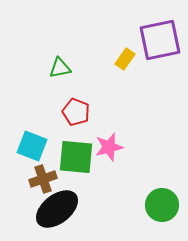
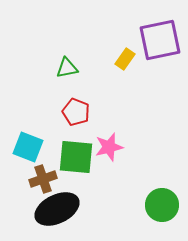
green triangle: moved 7 px right
cyan square: moved 4 px left, 1 px down
black ellipse: rotated 12 degrees clockwise
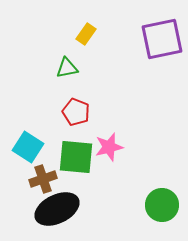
purple square: moved 2 px right, 1 px up
yellow rectangle: moved 39 px left, 25 px up
cyan square: rotated 12 degrees clockwise
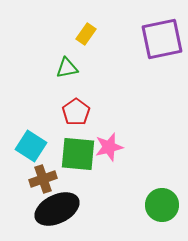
red pentagon: rotated 16 degrees clockwise
cyan square: moved 3 px right, 1 px up
green square: moved 2 px right, 3 px up
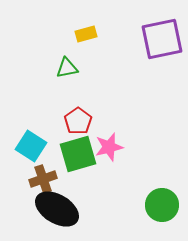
yellow rectangle: rotated 40 degrees clockwise
red pentagon: moved 2 px right, 9 px down
green square: rotated 21 degrees counterclockwise
black ellipse: rotated 57 degrees clockwise
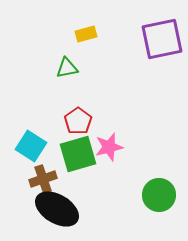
green circle: moved 3 px left, 10 px up
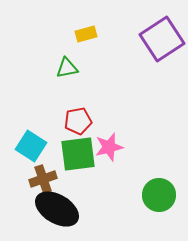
purple square: rotated 21 degrees counterclockwise
red pentagon: rotated 24 degrees clockwise
green square: rotated 9 degrees clockwise
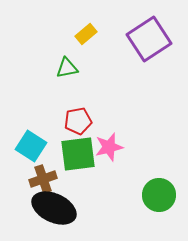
yellow rectangle: rotated 25 degrees counterclockwise
purple square: moved 13 px left
black ellipse: moved 3 px left, 1 px up; rotated 6 degrees counterclockwise
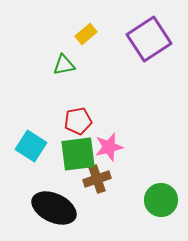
green triangle: moved 3 px left, 3 px up
brown cross: moved 54 px right
green circle: moved 2 px right, 5 px down
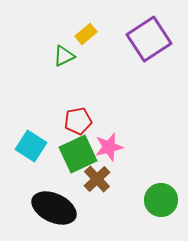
green triangle: moved 9 px up; rotated 15 degrees counterclockwise
green square: rotated 18 degrees counterclockwise
brown cross: rotated 24 degrees counterclockwise
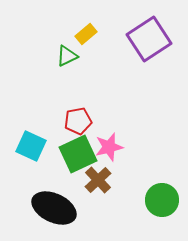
green triangle: moved 3 px right
cyan square: rotated 8 degrees counterclockwise
brown cross: moved 1 px right, 1 px down
green circle: moved 1 px right
